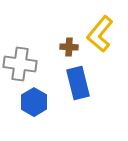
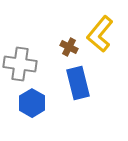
brown cross: rotated 24 degrees clockwise
blue hexagon: moved 2 px left, 1 px down
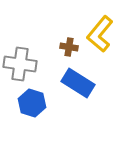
brown cross: rotated 18 degrees counterclockwise
blue rectangle: rotated 44 degrees counterclockwise
blue hexagon: rotated 12 degrees counterclockwise
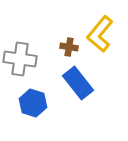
gray cross: moved 5 px up
blue rectangle: rotated 20 degrees clockwise
blue hexagon: moved 1 px right
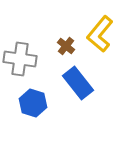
brown cross: moved 3 px left, 1 px up; rotated 30 degrees clockwise
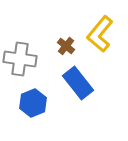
blue hexagon: rotated 20 degrees clockwise
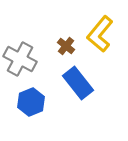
gray cross: rotated 20 degrees clockwise
blue hexagon: moved 2 px left, 1 px up
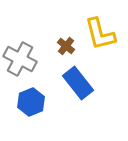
yellow L-shape: rotated 54 degrees counterclockwise
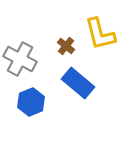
blue rectangle: rotated 12 degrees counterclockwise
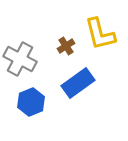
brown cross: rotated 18 degrees clockwise
blue rectangle: rotated 76 degrees counterclockwise
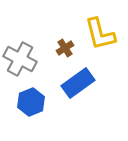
brown cross: moved 1 px left, 2 px down
